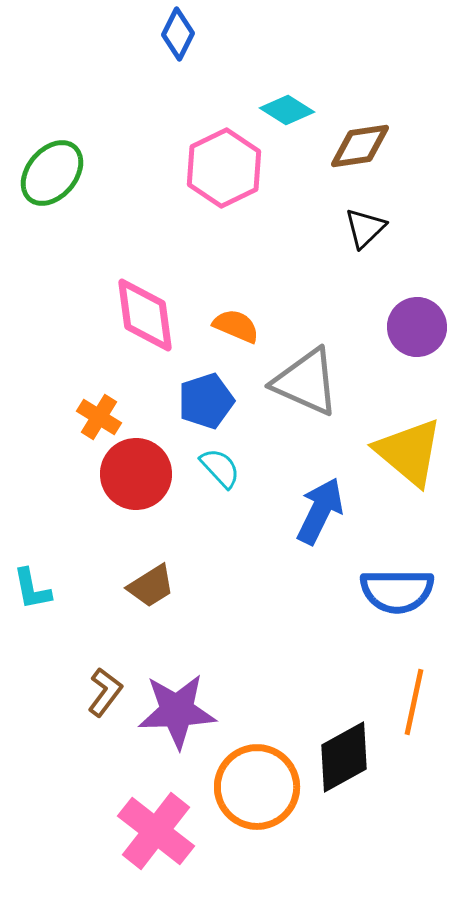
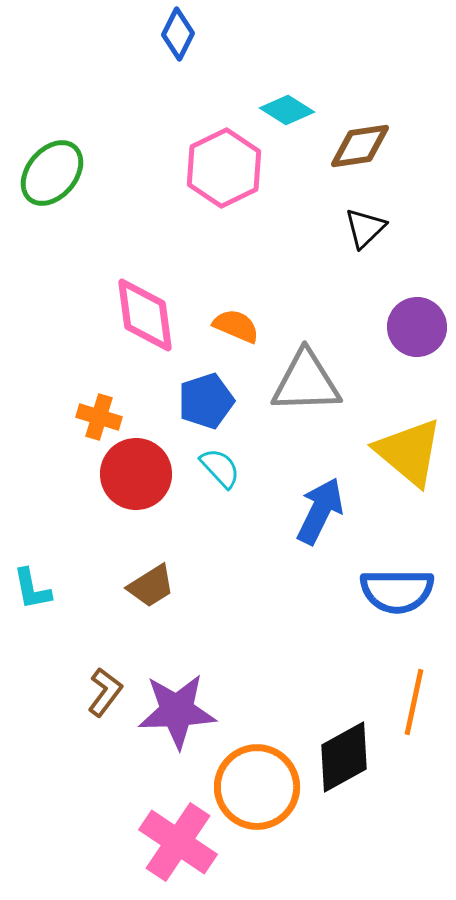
gray triangle: rotated 26 degrees counterclockwise
orange cross: rotated 15 degrees counterclockwise
pink cross: moved 22 px right, 11 px down; rotated 4 degrees counterclockwise
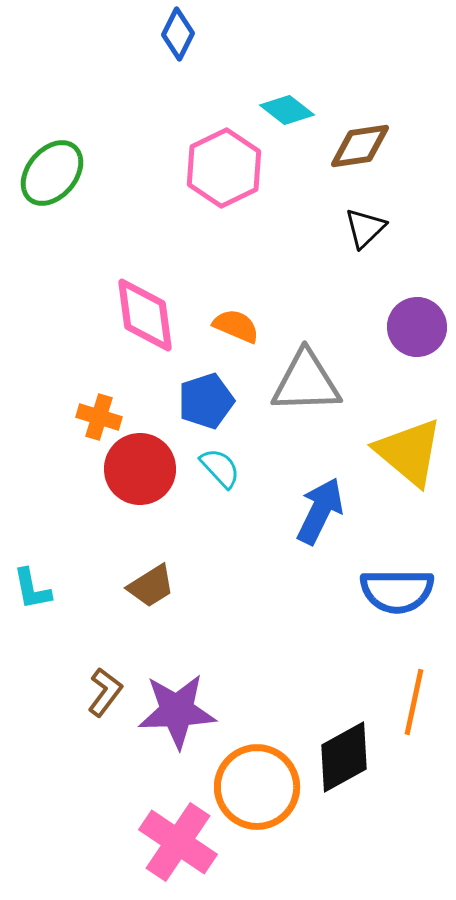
cyan diamond: rotated 6 degrees clockwise
red circle: moved 4 px right, 5 px up
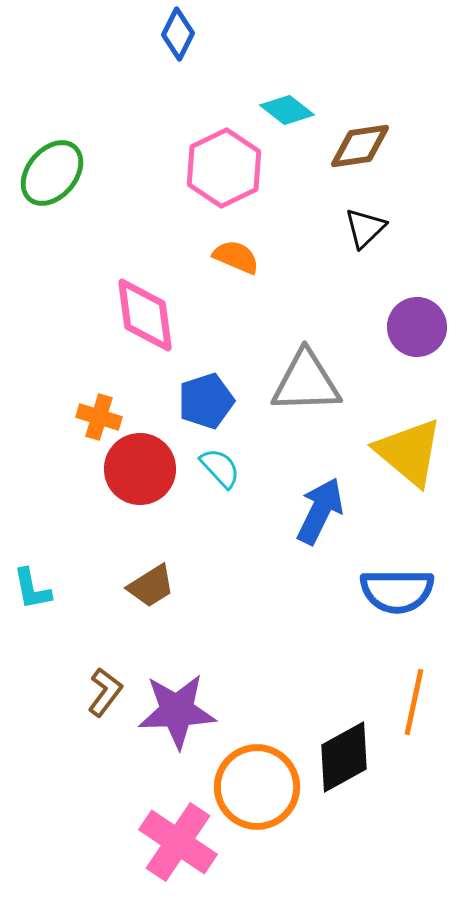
orange semicircle: moved 69 px up
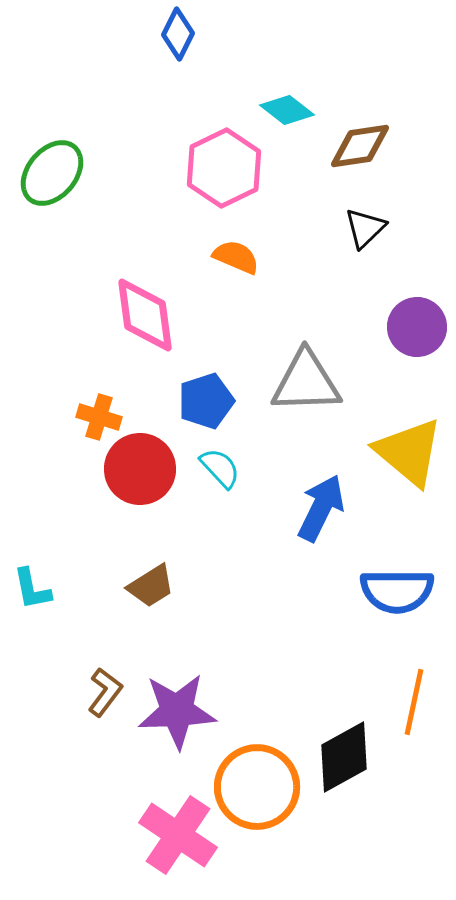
blue arrow: moved 1 px right, 3 px up
pink cross: moved 7 px up
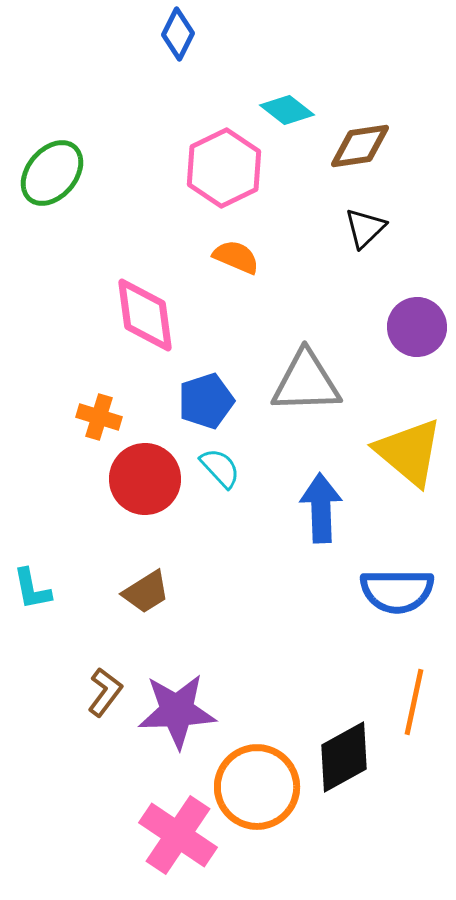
red circle: moved 5 px right, 10 px down
blue arrow: rotated 28 degrees counterclockwise
brown trapezoid: moved 5 px left, 6 px down
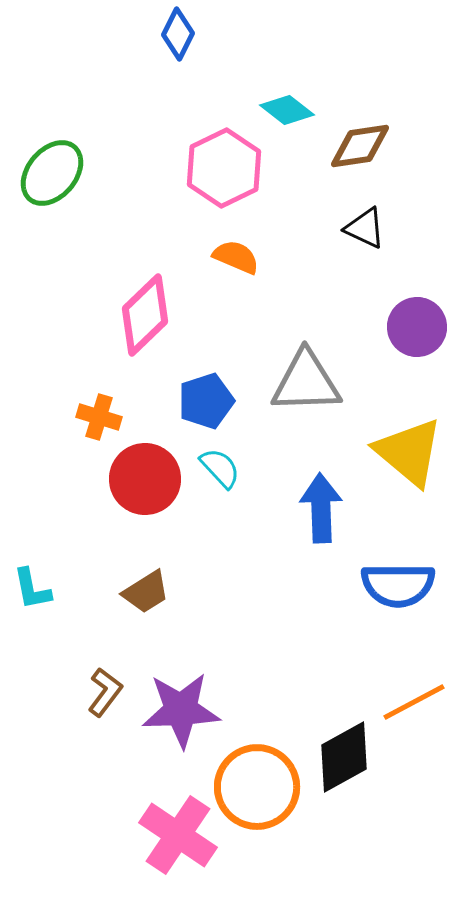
black triangle: rotated 51 degrees counterclockwise
pink diamond: rotated 54 degrees clockwise
blue semicircle: moved 1 px right, 6 px up
orange line: rotated 50 degrees clockwise
purple star: moved 4 px right, 1 px up
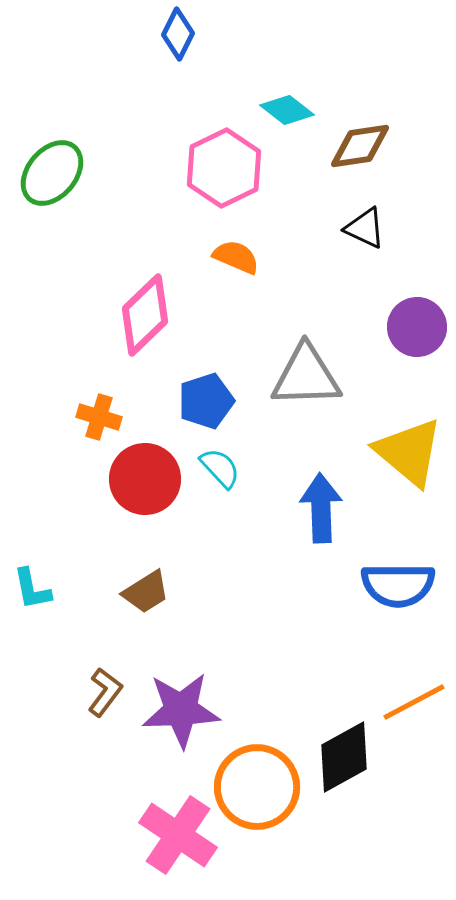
gray triangle: moved 6 px up
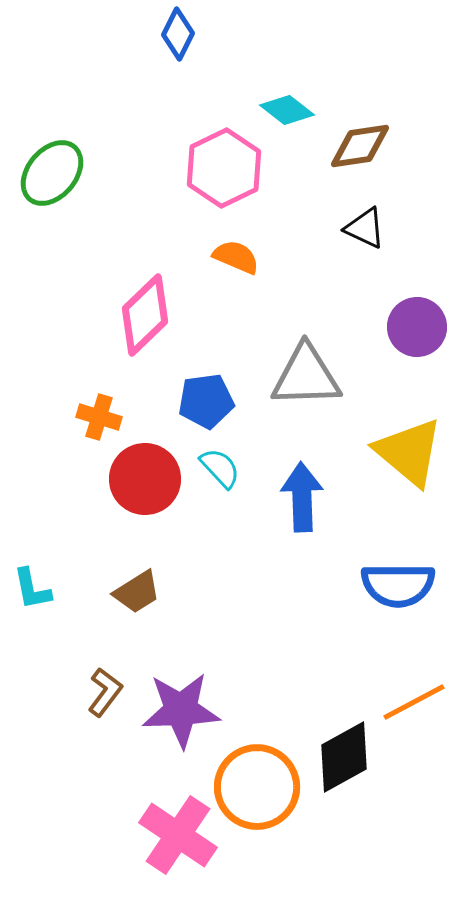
blue pentagon: rotated 10 degrees clockwise
blue arrow: moved 19 px left, 11 px up
brown trapezoid: moved 9 px left
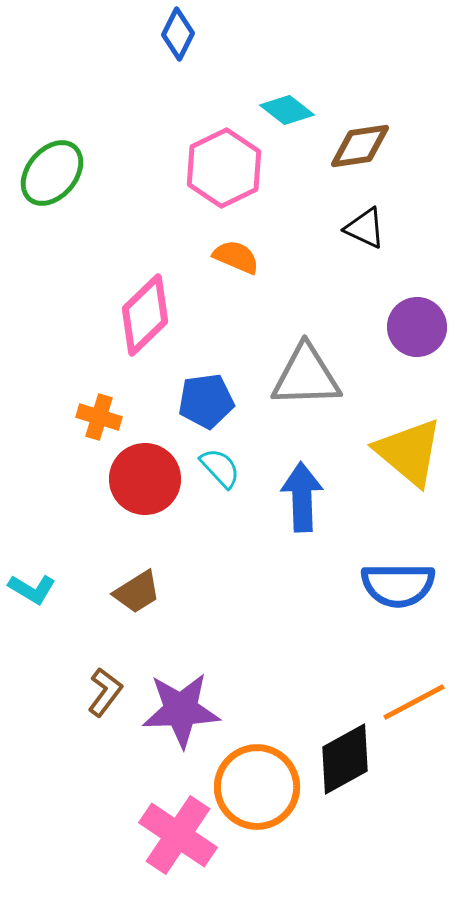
cyan L-shape: rotated 48 degrees counterclockwise
black diamond: moved 1 px right, 2 px down
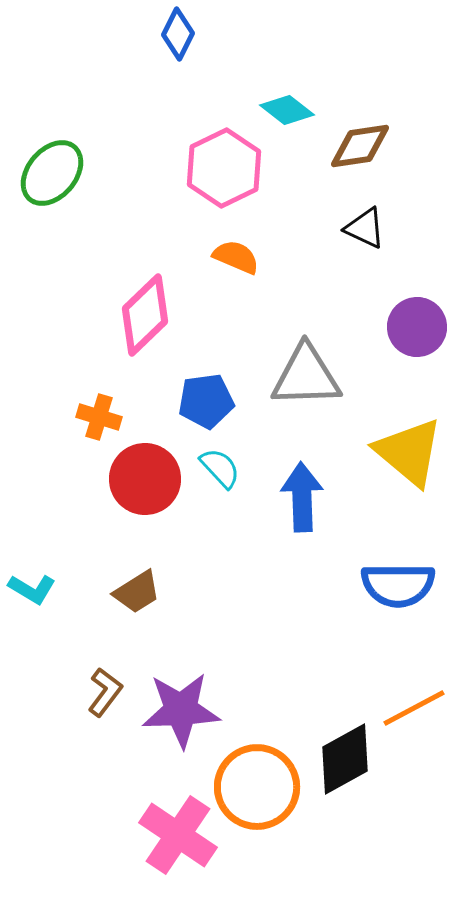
orange line: moved 6 px down
